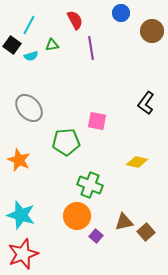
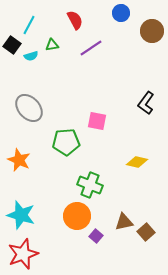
purple line: rotated 65 degrees clockwise
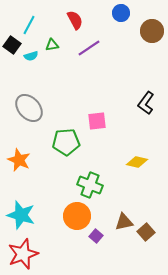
purple line: moved 2 px left
pink square: rotated 18 degrees counterclockwise
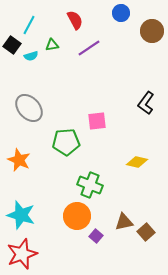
red star: moved 1 px left
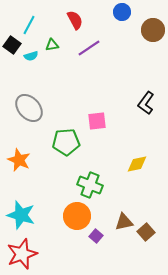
blue circle: moved 1 px right, 1 px up
brown circle: moved 1 px right, 1 px up
yellow diamond: moved 2 px down; rotated 25 degrees counterclockwise
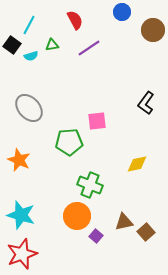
green pentagon: moved 3 px right
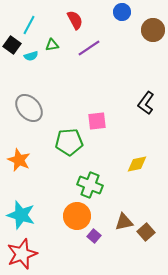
purple square: moved 2 px left
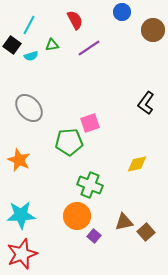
pink square: moved 7 px left, 2 px down; rotated 12 degrees counterclockwise
cyan star: rotated 20 degrees counterclockwise
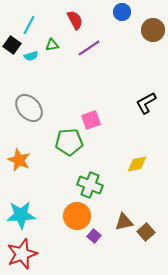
black L-shape: rotated 25 degrees clockwise
pink square: moved 1 px right, 3 px up
